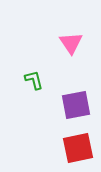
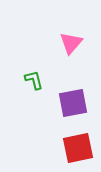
pink triangle: rotated 15 degrees clockwise
purple square: moved 3 px left, 2 px up
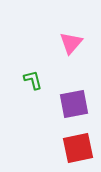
green L-shape: moved 1 px left
purple square: moved 1 px right, 1 px down
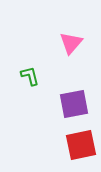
green L-shape: moved 3 px left, 4 px up
red square: moved 3 px right, 3 px up
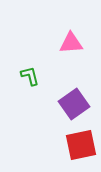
pink triangle: rotated 45 degrees clockwise
purple square: rotated 24 degrees counterclockwise
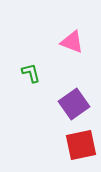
pink triangle: moved 1 px right, 1 px up; rotated 25 degrees clockwise
green L-shape: moved 1 px right, 3 px up
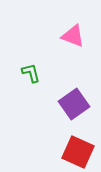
pink triangle: moved 1 px right, 6 px up
red square: moved 3 px left, 7 px down; rotated 36 degrees clockwise
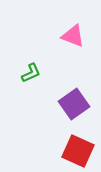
green L-shape: rotated 80 degrees clockwise
red square: moved 1 px up
